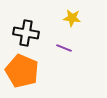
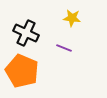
black cross: rotated 15 degrees clockwise
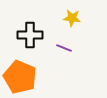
black cross: moved 4 px right, 2 px down; rotated 25 degrees counterclockwise
orange pentagon: moved 2 px left, 6 px down
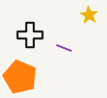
yellow star: moved 17 px right, 3 px up; rotated 24 degrees clockwise
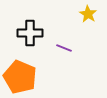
yellow star: moved 1 px left, 1 px up
black cross: moved 2 px up
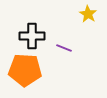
black cross: moved 2 px right, 3 px down
orange pentagon: moved 5 px right, 7 px up; rotated 20 degrees counterclockwise
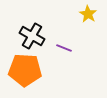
black cross: rotated 30 degrees clockwise
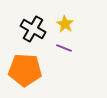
yellow star: moved 23 px left, 10 px down
black cross: moved 1 px right, 7 px up
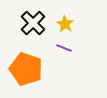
black cross: moved 6 px up; rotated 15 degrees clockwise
orange pentagon: moved 1 px right, 1 px up; rotated 16 degrees clockwise
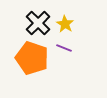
black cross: moved 5 px right
orange pentagon: moved 6 px right, 11 px up
